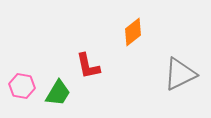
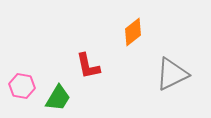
gray triangle: moved 8 px left
green trapezoid: moved 5 px down
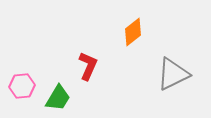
red L-shape: rotated 144 degrees counterclockwise
gray triangle: moved 1 px right
pink hexagon: rotated 15 degrees counterclockwise
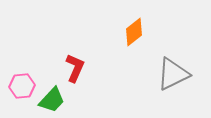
orange diamond: moved 1 px right
red L-shape: moved 13 px left, 2 px down
green trapezoid: moved 6 px left, 2 px down; rotated 12 degrees clockwise
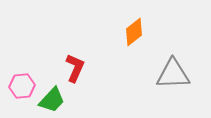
gray triangle: rotated 24 degrees clockwise
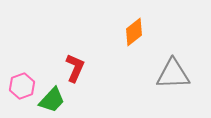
pink hexagon: rotated 15 degrees counterclockwise
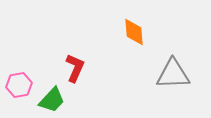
orange diamond: rotated 56 degrees counterclockwise
pink hexagon: moved 3 px left, 1 px up; rotated 10 degrees clockwise
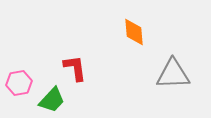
red L-shape: rotated 32 degrees counterclockwise
pink hexagon: moved 2 px up
